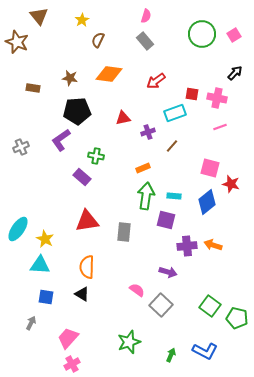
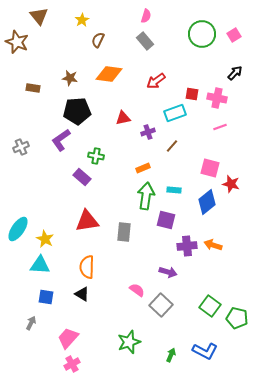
cyan rectangle at (174, 196): moved 6 px up
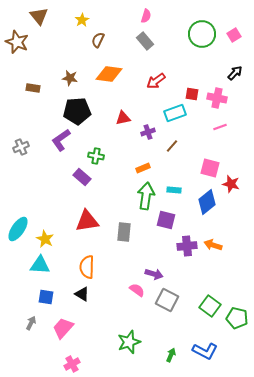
purple arrow at (168, 272): moved 14 px left, 2 px down
gray square at (161, 305): moved 6 px right, 5 px up; rotated 15 degrees counterclockwise
pink trapezoid at (68, 338): moved 5 px left, 10 px up
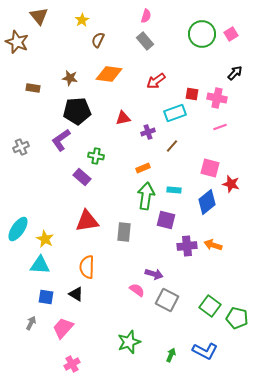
pink square at (234, 35): moved 3 px left, 1 px up
black triangle at (82, 294): moved 6 px left
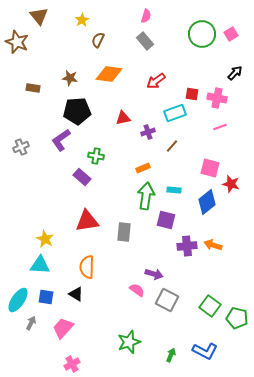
cyan ellipse at (18, 229): moved 71 px down
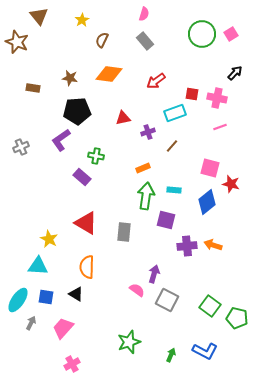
pink semicircle at (146, 16): moved 2 px left, 2 px up
brown semicircle at (98, 40): moved 4 px right
red triangle at (87, 221): moved 1 px left, 2 px down; rotated 40 degrees clockwise
yellow star at (45, 239): moved 4 px right
cyan triangle at (40, 265): moved 2 px left, 1 px down
purple arrow at (154, 274): rotated 90 degrees counterclockwise
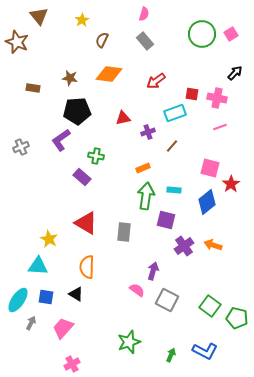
red star at (231, 184): rotated 24 degrees clockwise
purple cross at (187, 246): moved 3 px left; rotated 30 degrees counterclockwise
purple arrow at (154, 274): moved 1 px left, 3 px up
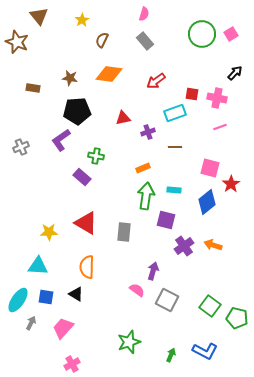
brown line at (172, 146): moved 3 px right, 1 px down; rotated 48 degrees clockwise
yellow star at (49, 239): moved 7 px up; rotated 30 degrees counterclockwise
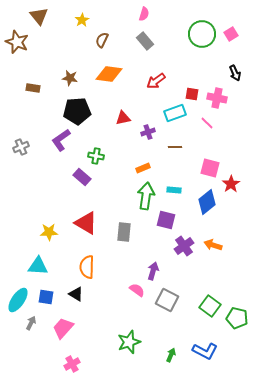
black arrow at (235, 73): rotated 112 degrees clockwise
pink line at (220, 127): moved 13 px left, 4 px up; rotated 64 degrees clockwise
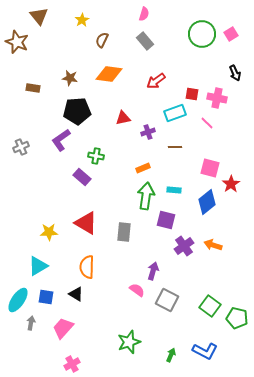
cyan triangle at (38, 266): rotated 35 degrees counterclockwise
gray arrow at (31, 323): rotated 16 degrees counterclockwise
